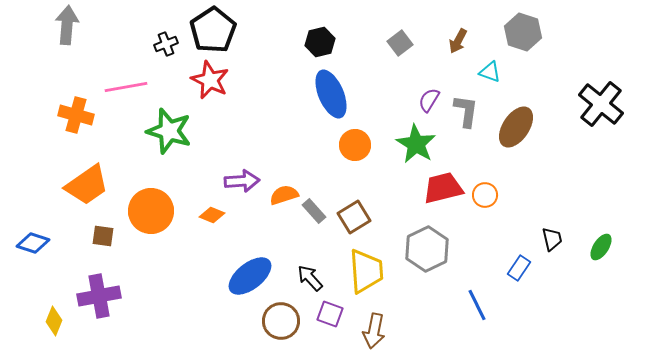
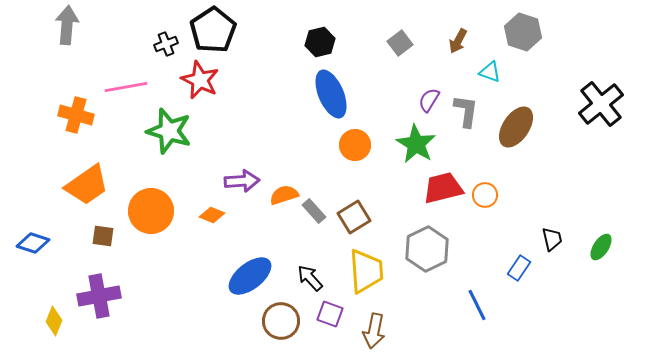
red star at (210, 80): moved 10 px left
black cross at (601, 104): rotated 12 degrees clockwise
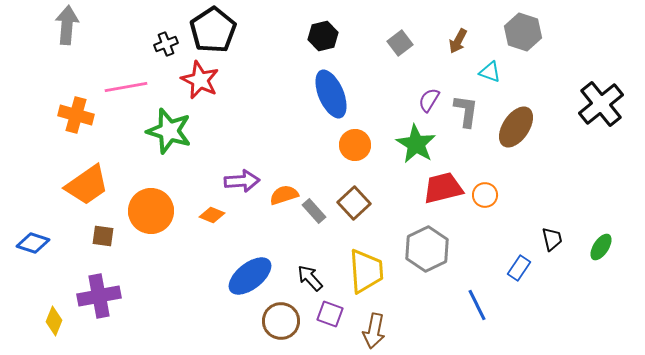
black hexagon at (320, 42): moved 3 px right, 6 px up
brown square at (354, 217): moved 14 px up; rotated 12 degrees counterclockwise
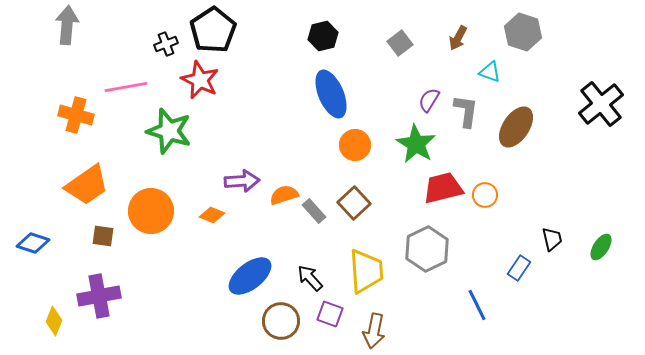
brown arrow at (458, 41): moved 3 px up
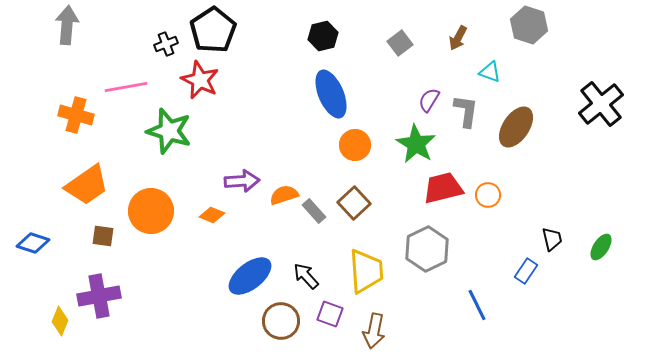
gray hexagon at (523, 32): moved 6 px right, 7 px up
orange circle at (485, 195): moved 3 px right
blue rectangle at (519, 268): moved 7 px right, 3 px down
black arrow at (310, 278): moved 4 px left, 2 px up
yellow diamond at (54, 321): moved 6 px right
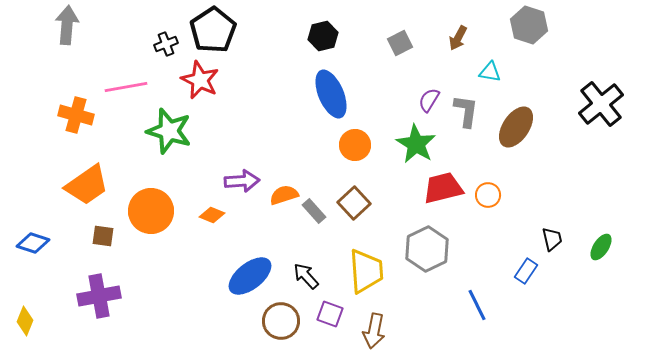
gray square at (400, 43): rotated 10 degrees clockwise
cyan triangle at (490, 72): rotated 10 degrees counterclockwise
yellow diamond at (60, 321): moved 35 px left
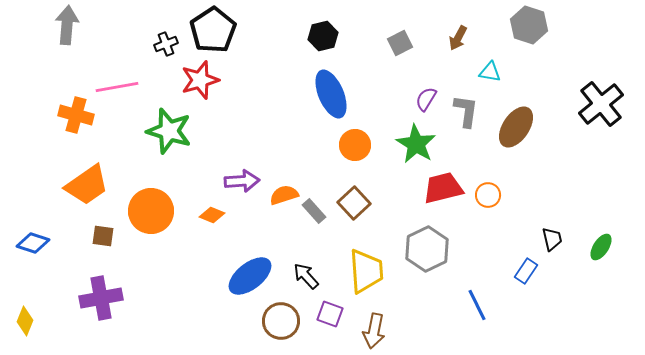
red star at (200, 80): rotated 30 degrees clockwise
pink line at (126, 87): moved 9 px left
purple semicircle at (429, 100): moved 3 px left, 1 px up
purple cross at (99, 296): moved 2 px right, 2 px down
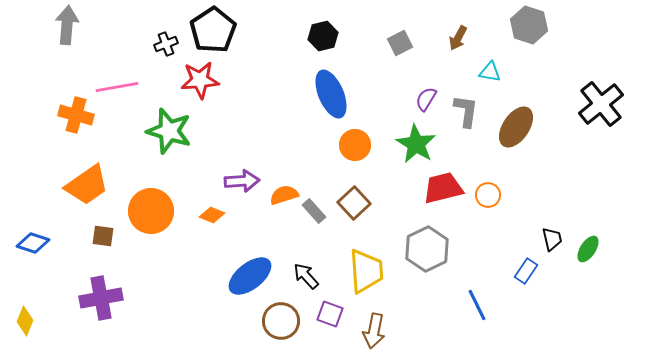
red star at (200, 80): rotated 12 degrees clockwise
green ellipse at (601, 247): moved 13 px left, 2 px down
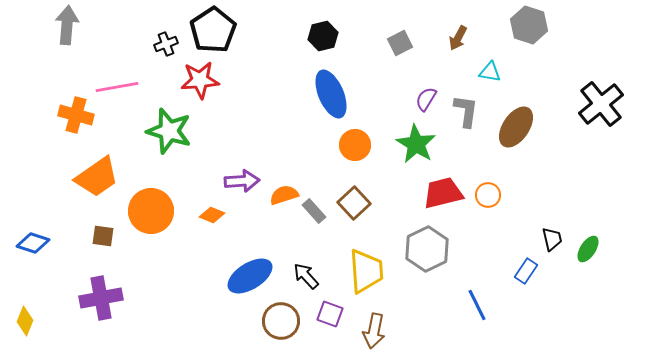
orange trapezoid at (87, 185): moved 10 px right, 8 px up
red trapezoid at (443, 188): moved 5 px down
blue ellipse at (250, 276): rotated 6 degrees clockwise
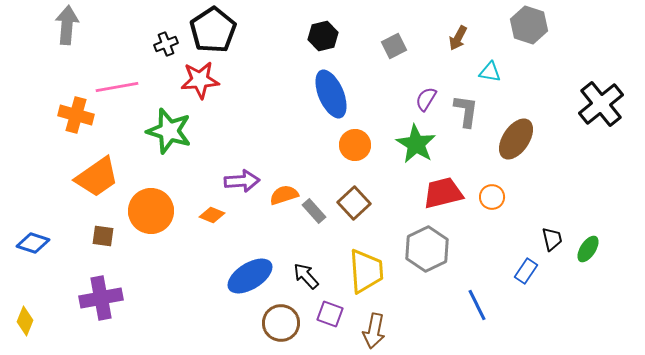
gray square at (400, 43): moved 6 px left, 3 px down
brown ellipse at (516, 127): moved 12 px down
orange circle at (488, 195): moved 4 px right, 2 px down
brown circle at (281, 321): moved 2 px down
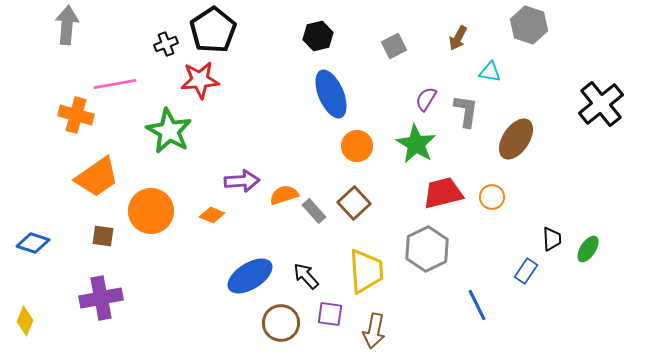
black hexagon at (323, 36): moved 5 px left
pink line at (117, 87): moved 2 px left, 3 px up
green star at (169, 131): rotated 12 degrees clockwise
orange circle at (355, 145): moved 2 px right, 1 px down
black trapezoid at (552, 239): rotated 10 degrees clockwise
purple square at (330, 314): rotated 12 degrees counterclockwise
